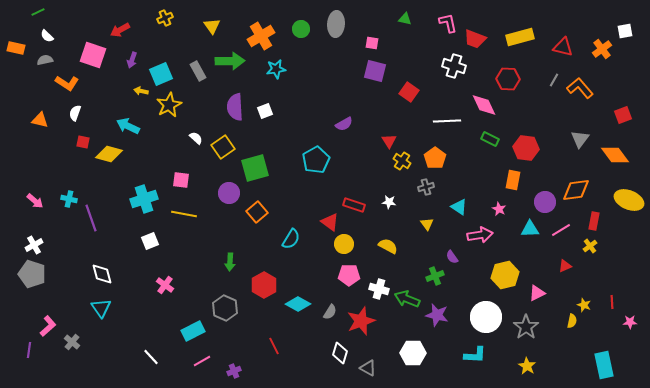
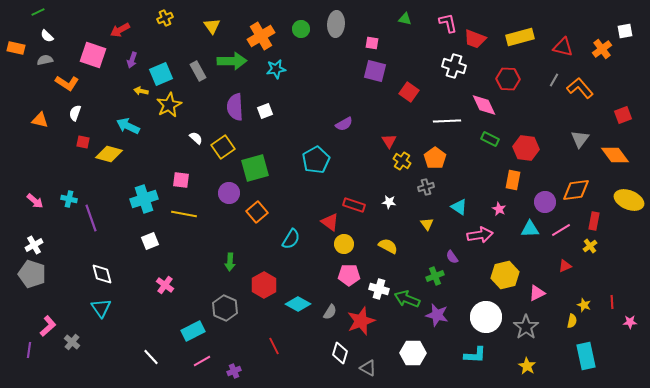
green arrow at (230, 61): moved 2 px right
cyan rectangle at (604, 365): moved 18 px left, 9 px up
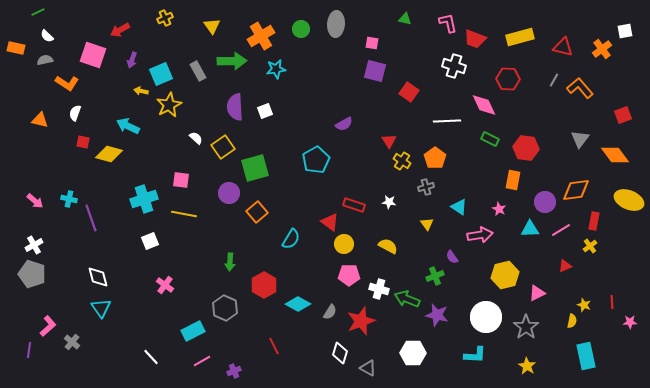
white diamond at (102, 274): moved 4 px left, 3 px down
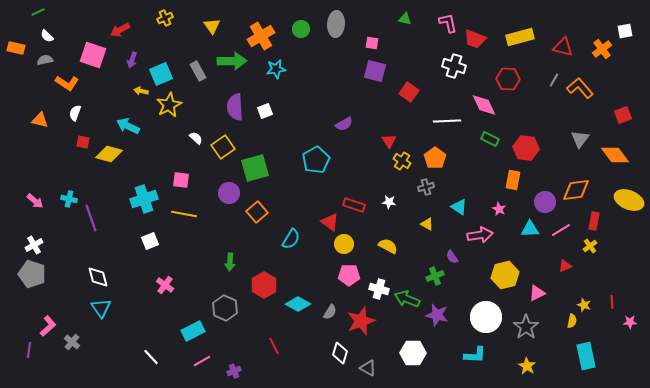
yellow triangle at (427, 224): rotated 24 degrees counterclockwise
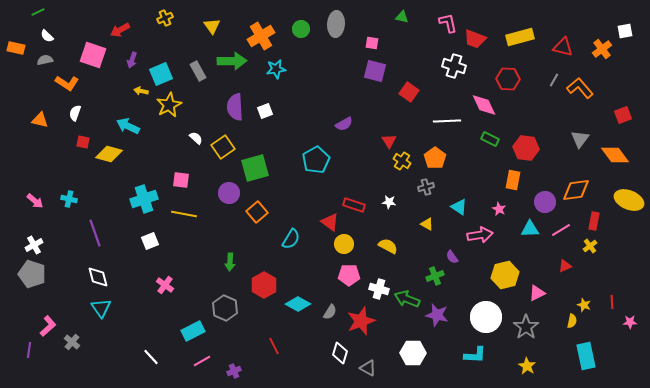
green triangle at (405, 19): moved 3 px left, 2 px up
purple line at (91, 218): moved 4 px right, 15 px down
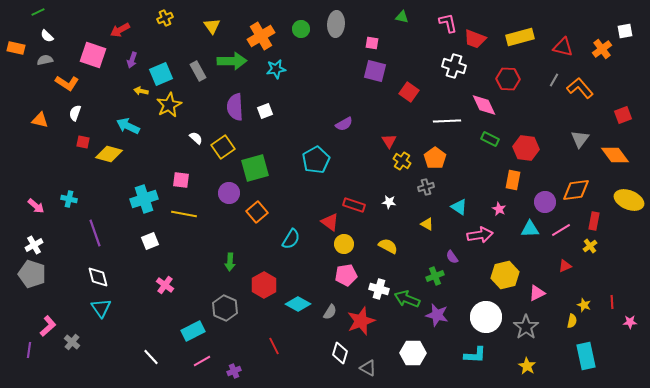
pink arrow at (35, 201): moved 1 px right, 5 px down
pink pentagon at (349, 275): moved 3 px left; rotated 10 degrees counterclockwise
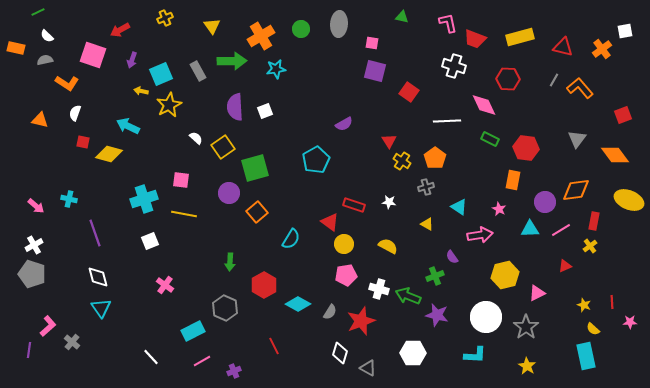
gray ellipse at (336, 24): moved 3 px right
gray triangle at (580, 139): moved 3 px left
green arrow at (407, 299): moved 1 px right, 3 px up
yellow semicircle at (572, 321): moved 21 px right, 8 px down; rotated 120 degrees clockwise
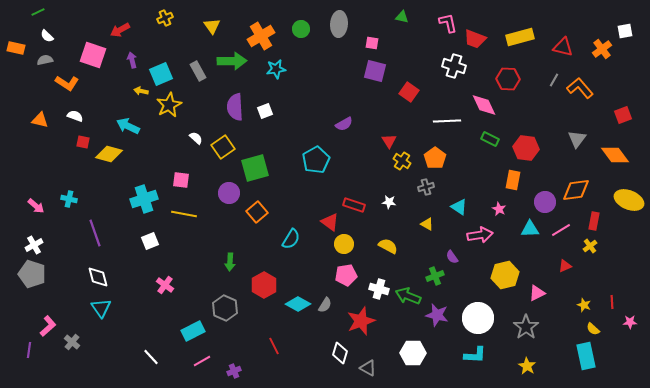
purple arrow at (132, 60): rotated 147 degrees clockwise
white semicircle at (75, 113): moved 3 px down; rotated 91 degrees clockwise
gray semicircle at (330, 312): moved 5 px left, 7 px up
white circle at (486, 317): moved 8 px left, 1 px down
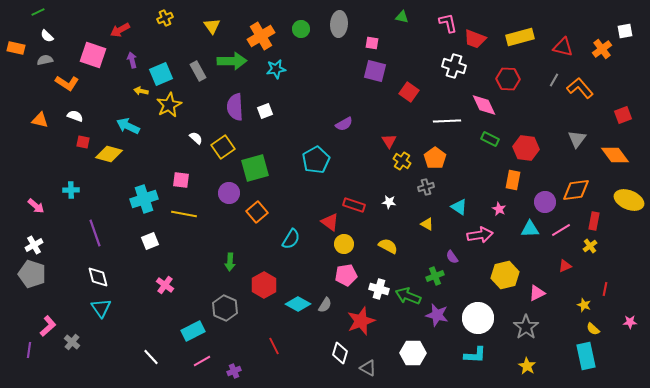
cyan cross at (69, 199): moved 2 px right, 9 px up; rotated 14 degrees counterclockwise
red line at (612, 302): moved 7 px left, 13 px up; rotated 16 degrees clockwise
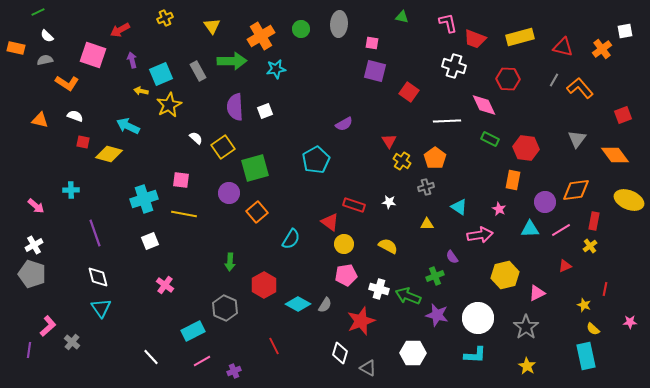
yellow triangle at (427, 224): rotated 32 degrees counterclockwise
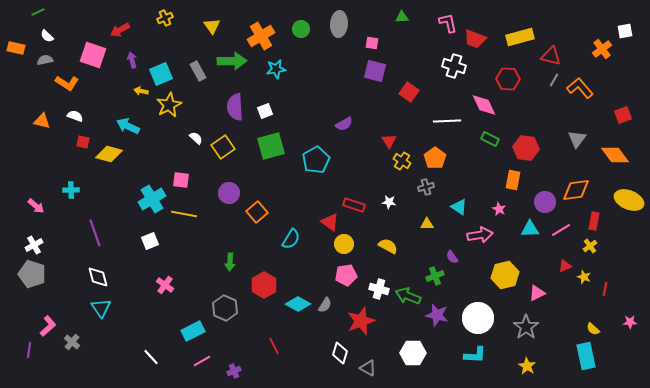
green triangle at (402, 17): rotated 16 degrees counterclockwise
red triangle at (563, 47): moved 12 px left, 9 px down
orange triangle at (40, 120): moved 2 px right, 1 px down
green square at (255, 168): moved 16 px right, 22 px up
cyan cross at (144, 199): moved 8 px right; rotated 12 degrees counterclockwise
yellow star at (584, 305): moved 28 px up
